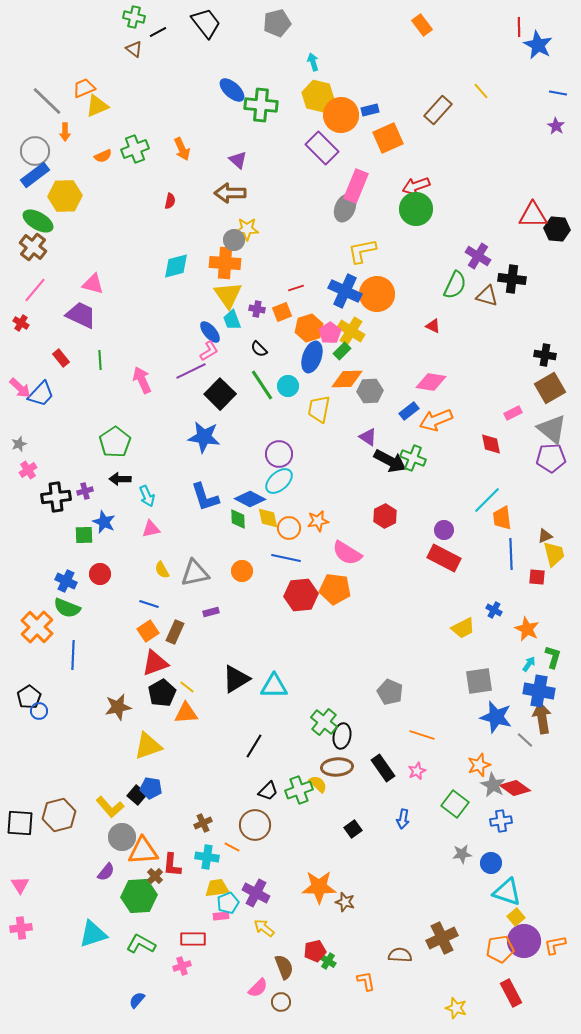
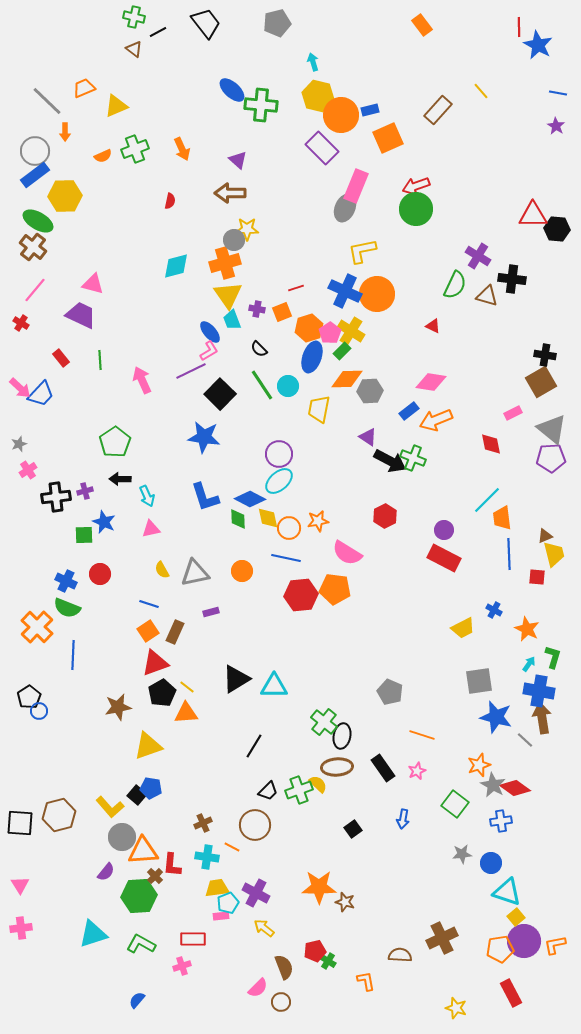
yellow triangle at (97, 106): moved 19 px right
orange cross at (225, 263): rotated 20 degrees counterclockwise
brown square at (550, 388): moved 9 px left, 6 px up
blue line at (511, 554): moved 2 px left
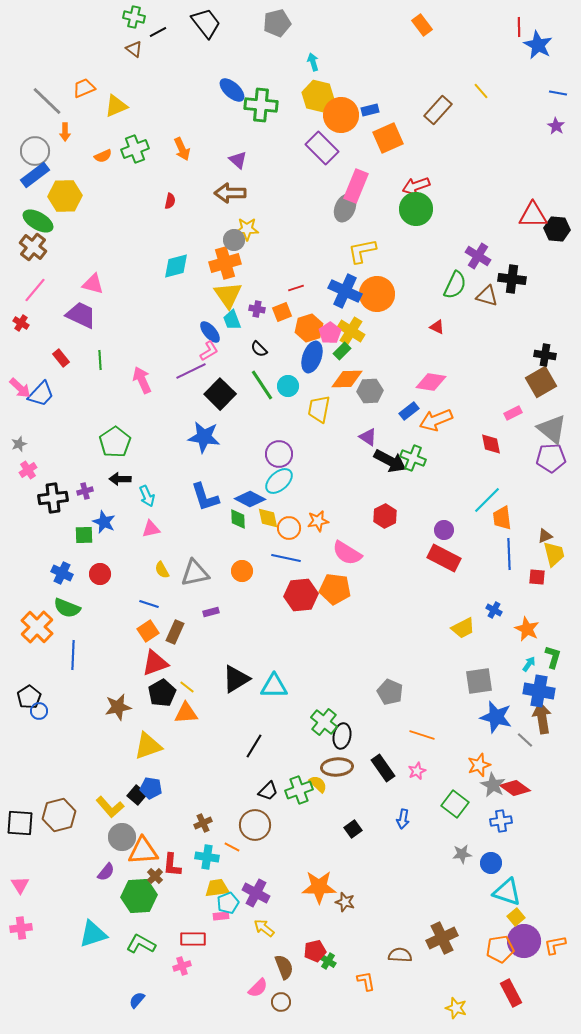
red triangle at (433, 326): moved 4 px right, 1 px down
black cross at (56, 497): moved 3 px left, 1 px down
blue cross at (66, 581): moved 4 px left, 8 px up
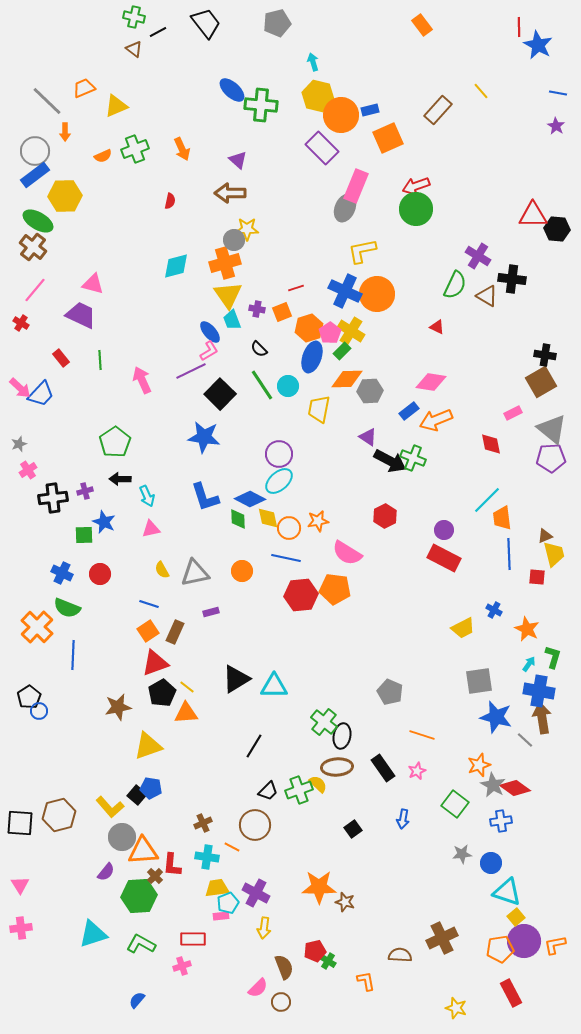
brown triangle at (487, 296): rotated 15 degrees clockwise
yellow arrow at (264, 928): rotated 120 degrees counterclockwise
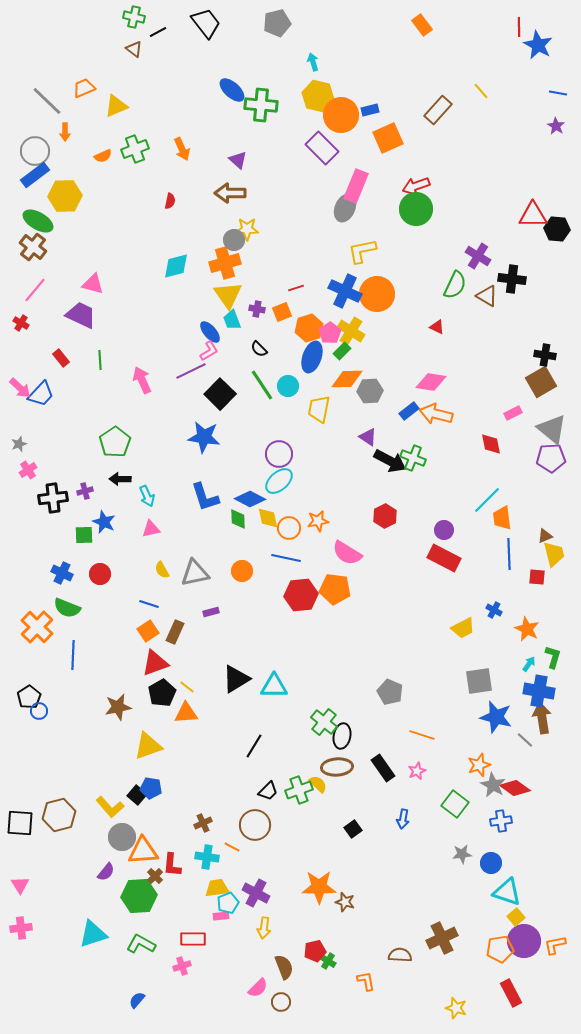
orange arrow at (436, 420): moved 6 px up; rotated 36 degrees clockwise
